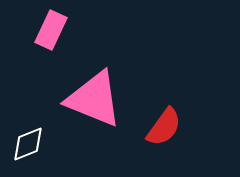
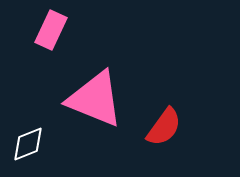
pink triangle: moved 1 px right
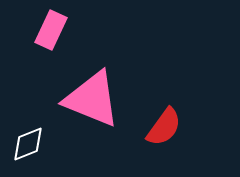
pink triangle: moved 3 px left
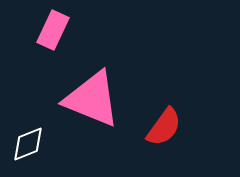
pink rectangle: moved 2 px right
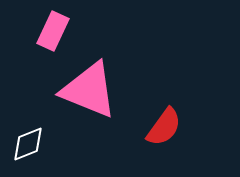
pink rectangle: moved 1 px down
pink triangle: moved 3 px left, 9 px up
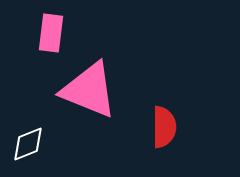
pink rectangle: moved 2 px left, 2 px down; rotated 18 degrees counterclockwise
red semicircle: rotated 36 degrees counterclockwise
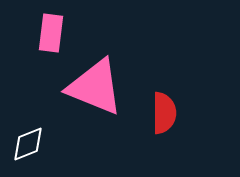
pink triangle: moved 6 px right, 3 px up
red semicircle: moved 14 px up
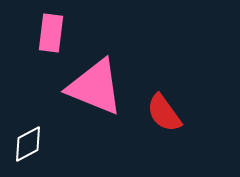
red semicircle: rotated 144 degrees clockwise
white diamond: rotated 6 degrees counterclockwise
